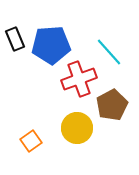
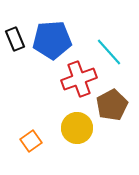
blue pentagon: moved 1 px right, 5 px up
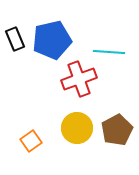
blue pentagon: rotated 9 degrees counterclockwise
cyan line: rotated 44 degrees counterclockwise
brown pentagon: moved 5 px right, 25 px down
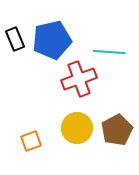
orange square: rotated 15 degrees clockwise
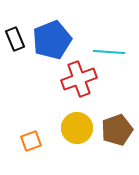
blue pentagon: rotated 9 degrees counterclockwise
brown pentagon: rotated 8 degrees clockwise
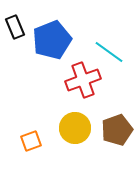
black rectangle: moved 12 px up
cyan line: rotated 32 degrees clockwise
red cross: moved 4 px right, 1 px down
yellow circle: moved 2 px left
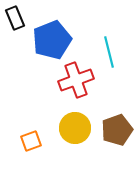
black rectangle: moved 9 px up
cyan line: rotated 40 degrees clockwise
red cross: moved 7 px left
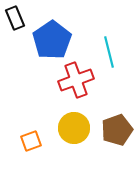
blue pentagon: rotated 12 degrees counterclockwise
yellow circle: moved 1 px left
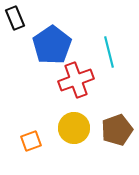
blue pentagon: moved 5 px down
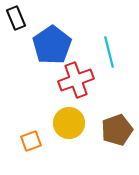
black rectangle: moved 1 px right
yellow circle: moved 5 px left, 5 px up
